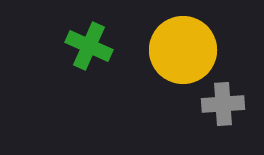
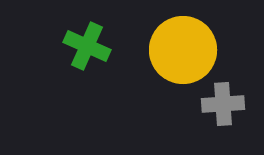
green cross: moved 2 px left
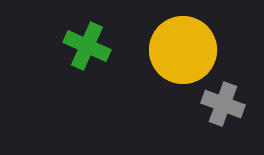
gray cross: rotated 24 degrees clockwise
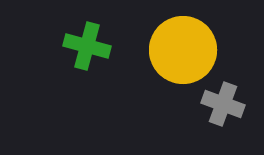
green cross: rotated 9 degrees counterclockwise
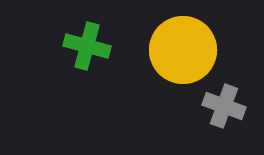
gray cross: moved 1 px right, 2 px down
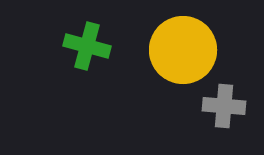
gray cross: rotated 15 degrees counterclockwise
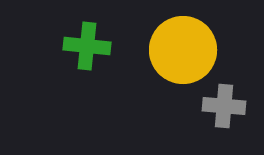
green cross: rotated 9 degrees counterclockwise
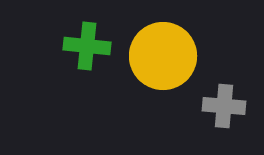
yellow circle: moved 20 px left, 6 px down
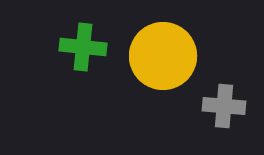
green cross: moved 4 px left, 1 px down
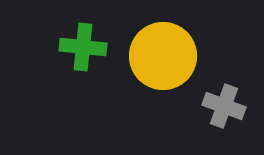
gray cross: rotated 15 degrees clockwise
